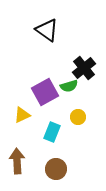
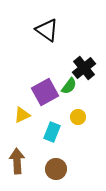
green semicircle: rotated 36 degrees counterclockwise
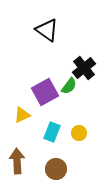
yellow circle: moved 1 px right, 16 px down
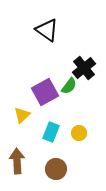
yellow triangle: rotated 18 degrees counterclockwise
cyan rectangle: moved 1 px left
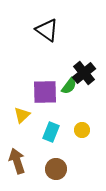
black cross: moved 5 px down
purple square: rotated 28 degrees clockwise
yellow circle: moved 3 px right, 3 px up
brown arrow: rotated 15 degrees counterclockwise
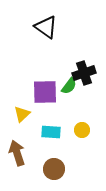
black triangle: moved 1 px left, 3 px up
black cross: rotated 20 degrees clockwise
yellow triangle: moved 1 px up
cyan rectangle: rotated 72 degrees clockwise
brown arrow: moved 8 px up
brown circle: moved 2 px left
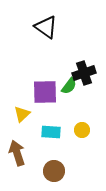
brown circle: moved 2 px down
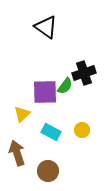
green semicircle: moved 4 px left
cyan rectangle: rotated 24 degrees clockwise
brown circle: moved 6 px left
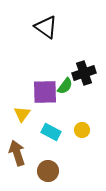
yellow triangle: rotated 12 degrees counterclockwise
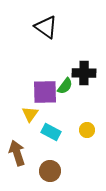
black cross: rotated 20 degrees clockwise
yellow triangle: moved 8 px right
yellow circle: moved 5 px right
brown circle: moved 2 px right
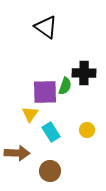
green semicircle: rotated 18 degrees counterclockwise
cyan rectangle: rotated 30 degrees clockwise
brown arrow: rotated 110 degrees clockwise
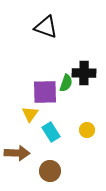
black triangle: rotated 15 degrees counterclockwise
green semicircle: moved 1 px right, 3 px up
